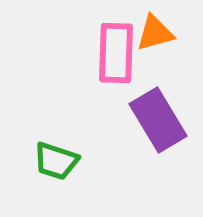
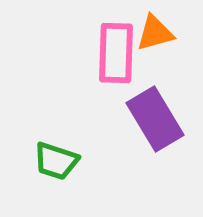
purple rectangle: moved 3 px left, 1 px up
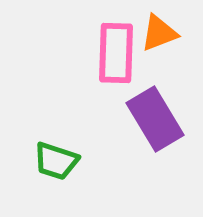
orange triangle: moved 4 px right; rotated 6 degrees counterclockwise
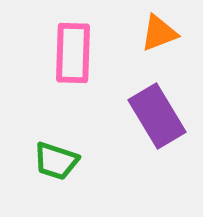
pink rectangle: moved 43 px left
purple rectangle: moved 2 px right, 3 px up
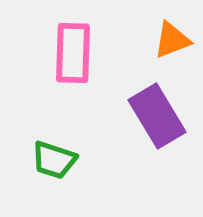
orange triangle: moved 13 px right, 7 px down
green trapezoid: moved 2 px left, 1 px up
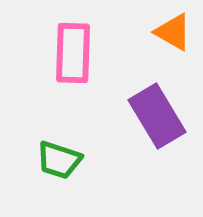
orange triangle: moved 1 px right, 8 px up; rotated 51 degrees clockwise
green trapezoid: moved 5 px right
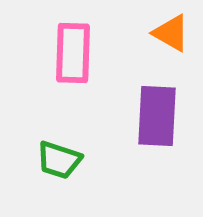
orange triangle: moved 2 px left, 1 px down
purple rectangle: rotated 34 degrees clockwise
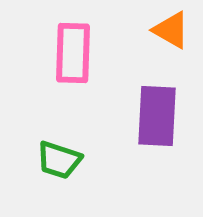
orange triangle: moved 3 px up
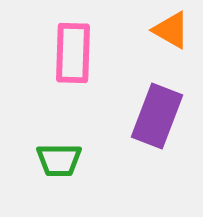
purple rectangle: rotated 18 degrees clockwise
green trapezoid: rotated 18 degrees counterclockwise
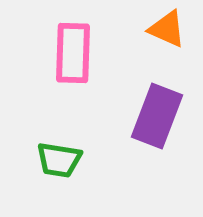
orange triangle: moved 4 px left, 1 px up; rotated 6 degrees counterclockwise
green trapezoid: rotated 9 degrees clockwise
